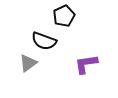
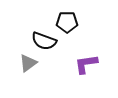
black pentagon: moved 3 px right, 6 px down; rotated 25 degrees clockwise
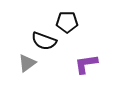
gray triangle: moved 1 px left
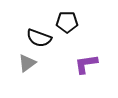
black semicircle: moved 5 px left, 3 px up
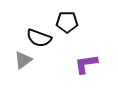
gray triangle: moved 4 px left, 3 px up
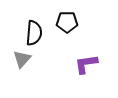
black semicircle: moved 5 px left, 5 px up; rotated 105 degrees counterclockwise
gray triangle: moved 1 px left, 1 px up; rotated 12 degrees counterclockwise
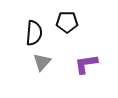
gray triangle: moved 20 px right, 3 px down
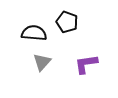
black pentagon: rotated 20 degrees clockwise
black semicircle: rotated 90 degrees counterclockwise
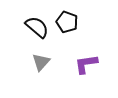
black semicircle: moved 3 px right, 6 px up; rotated 35 degrees clockwise
gray triangle: moved 1 px left
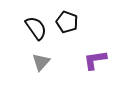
black semicircle: moved 1 px left, 1 px down; rotated 15 degrees clockwise
purple L-shape: moved 9 px right, 4 px up
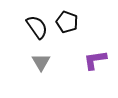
black semicircle: moved 1 px right, 1 px up
gray triangle: rotated 12 degrees counterclockwise
